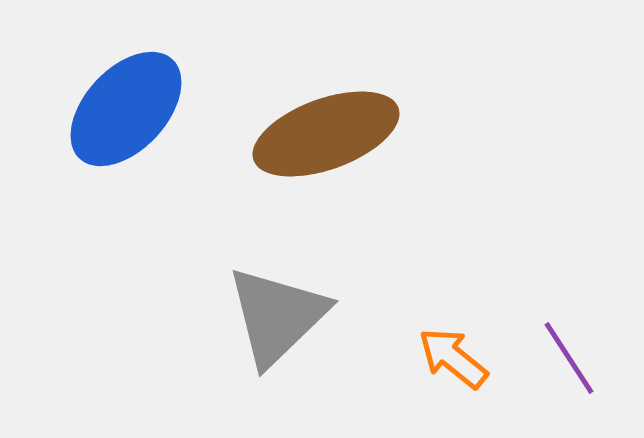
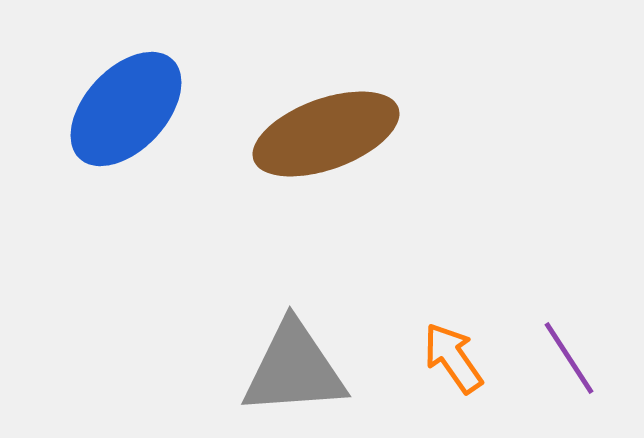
gray triangle: moved 17 px right, 53 px down; rotated 40 degrees clockwise
orange arrow: rotated 16 degrees clockwise
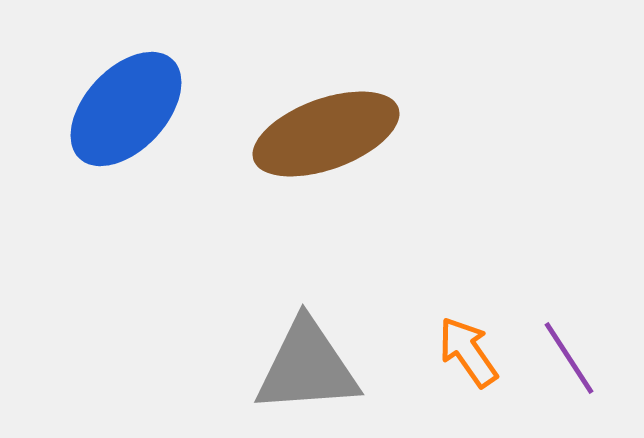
orange arrow: moved 15 px right, 6 px up
gray triangle: moved 13 px right, 2 px up
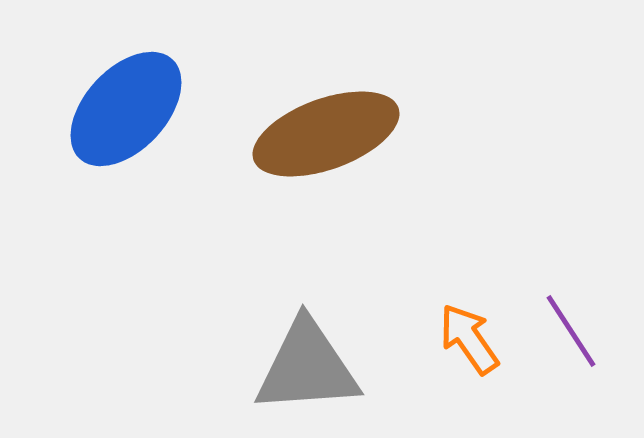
orange arrow: moved 1 px right, 13 px up
purple line: moved 2 px right, 27 px up
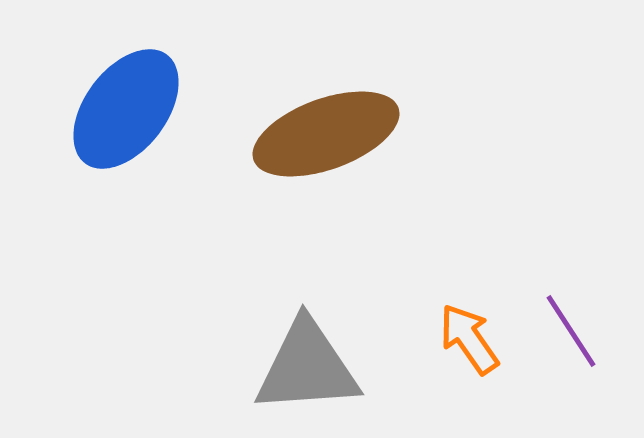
blue ellipse: rotated 6 degrees counterclockwise
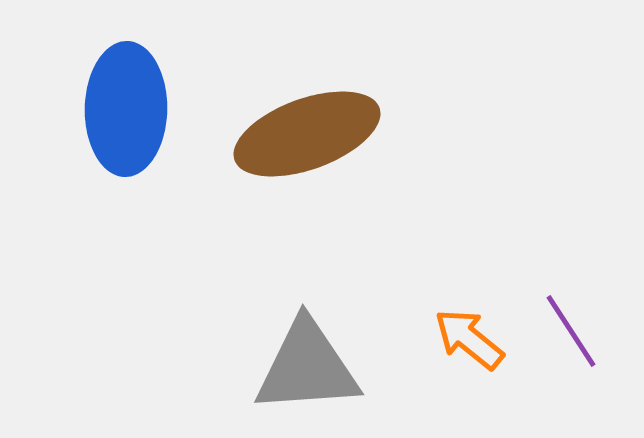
blue ellipse: rotated 36 degrees counterclockwise
brown ellipse: moved 19 px left
orange arrow: rotated 16 degrees counterclockwise
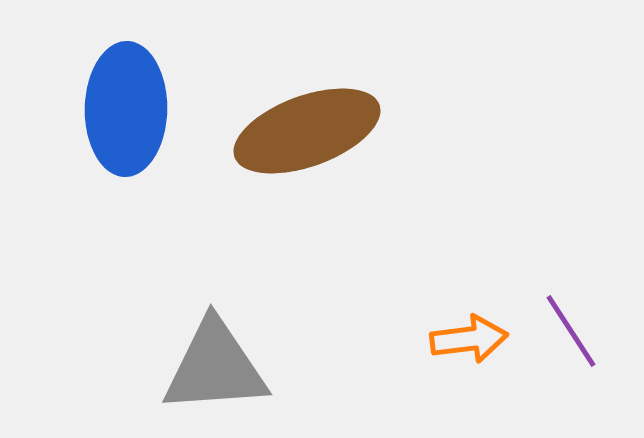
brown ellipse: moved 3 px up
orange arrow: rotated 134 degrees clockwise
gray triangle: moved 92 px left
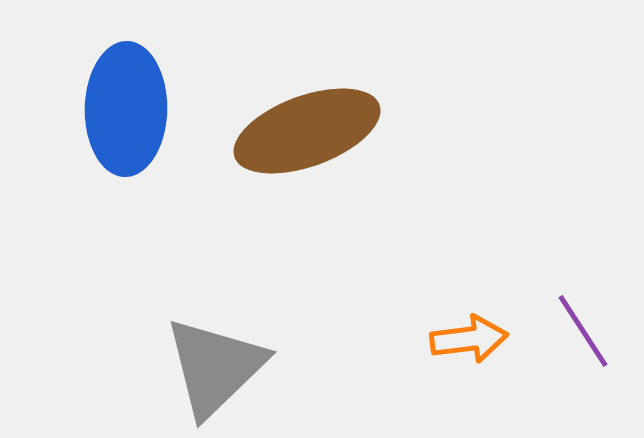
purple line: moved 12 px right
gray triangle: rotated 40 degrees counterclockwise
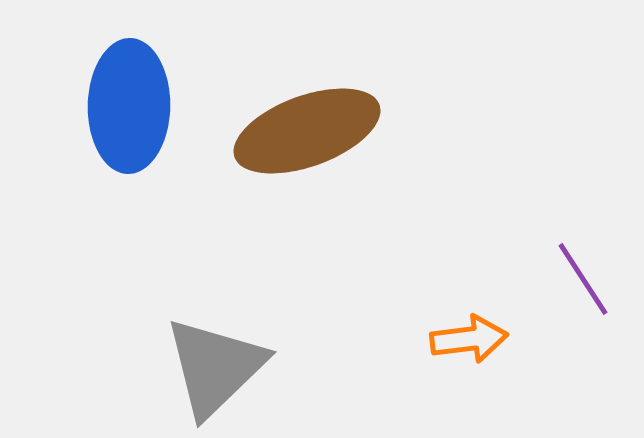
blue ellipse: moved 3 px right, 3 px up
purple line: moved 52 px up
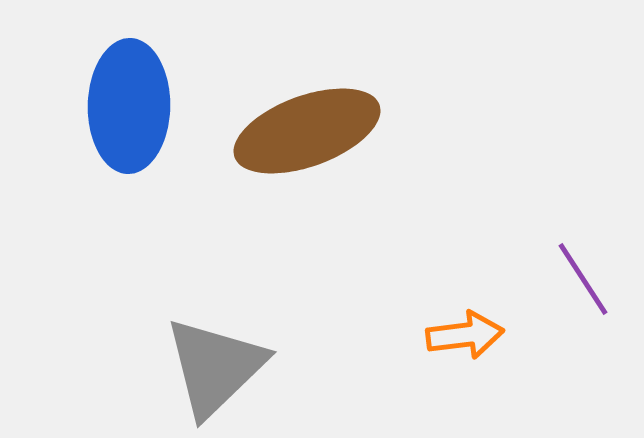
orange arrow: moved 4 px left, 4 px up
